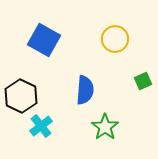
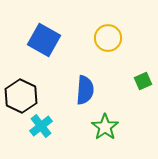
yellow circle: moved 7 px left, 1 px up
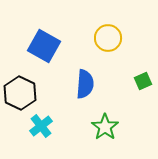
blue square: moved 6 px down
blue semicircle: moved 6 px up
black hexagon: moved 1 px left, 3 px up
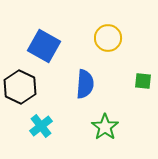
green square: rotated 30 degrees clockwise
black hexagon: moved 6 px up
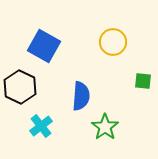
yellow circle: moved 5 px right, 4 px down
blue semicircle: moved 4 px left, 12 px down
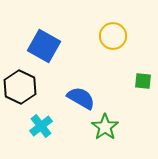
yellow circle: moved 6 px up
blue semicircle: moved 2 px down; rotated 64 degrees counterclockwise
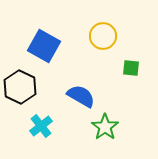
yellow circle: moved 10 px left
green square: moved 12 px left, 13 px up
blue semicircle: moved 2 px up
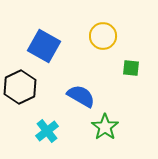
black hexagon: rotated 8 degrees clockwise
cyan cross: moved 6 px right, 5 px down
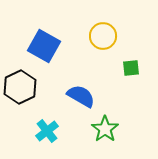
green square: rotated 12 degrees counterclockwise
green star: moved 2 px down
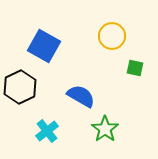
yellow circle: moved 9 px right
green square: moved 4 px right; rotated 18 degrees clockwise
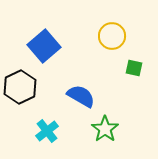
blue square: rotated 20 degrees clockwise
green square: moved 1 px left
